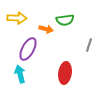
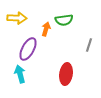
green semicircle: moved 1 px left
orange arrow: rotated 88 degrees counterclockwise
red ellipse: moved 1 px right, 1 px down
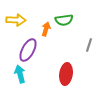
yellow arrow: moved 1 px left, 2 px down
purple ellipse: moved 1 px down
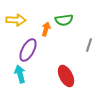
red ellipse: moved 2 px down; rotated 35 degrees counterclockwise
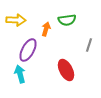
green semicircle: moved 3 px right
red ellipse: moved 6 px up
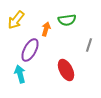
yellow arrow: rotated 126 degrees clockwise
purple ellipse: moved 2 px right
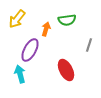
yellow arrow: moved 1 px right, 1 px up
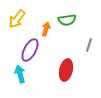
red ellipse: rotated 40 degrees clockwise
